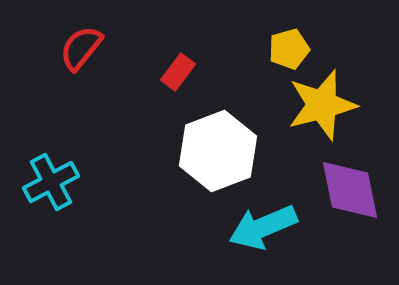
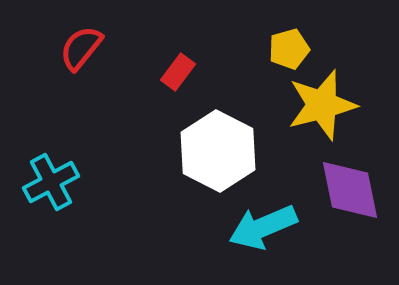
white hexagon: rotated 12 degrees counterclockwise
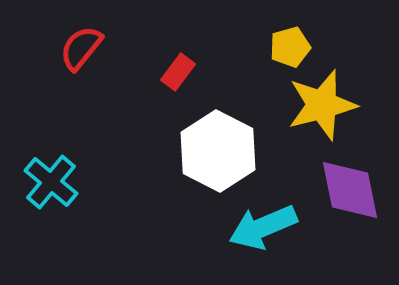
yellow pentagon: moved 1 px right, 2 px up
cyan cross: rotated 22 degrees counterclockwise
